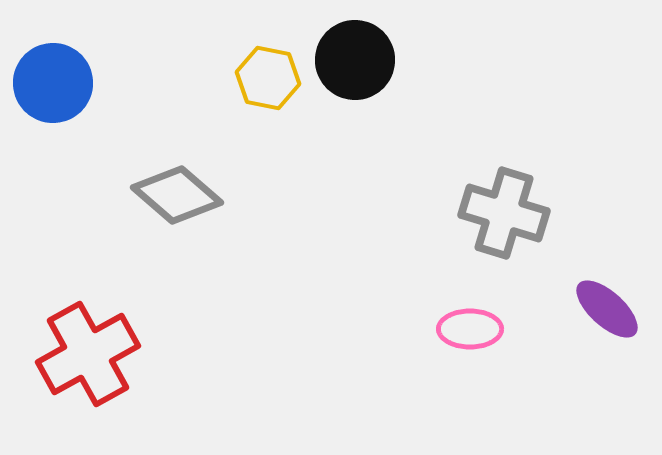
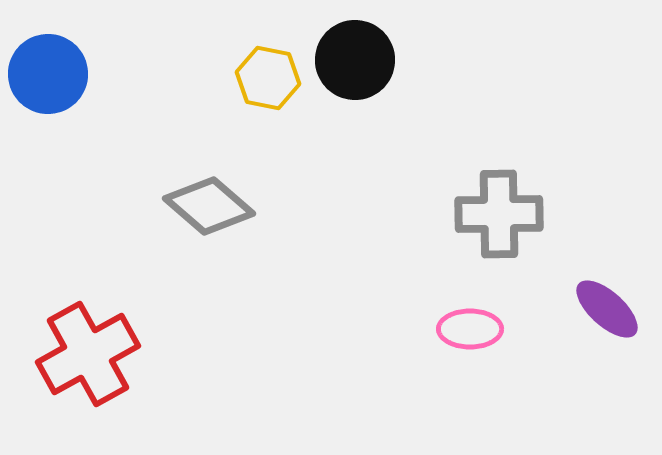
blue circle: moved 5 px left, 9 px up
gray diamond: moved 32 px right, 11 px down
gray cross: moved 5 px left, 1 px down; rotated 18 degrees counterclockwise
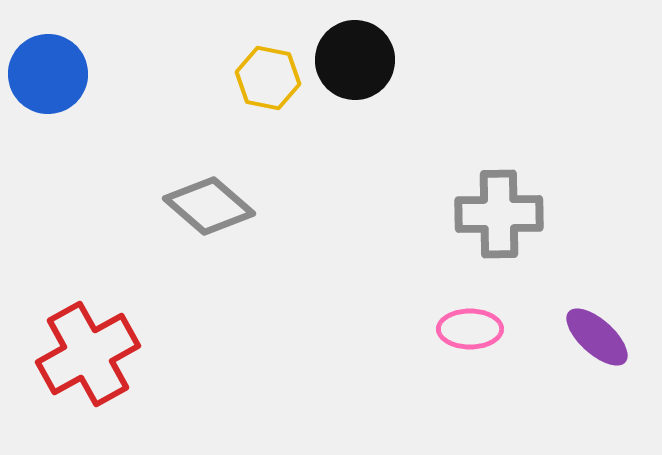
purple ellipse: moved 10 px left, 28 px down
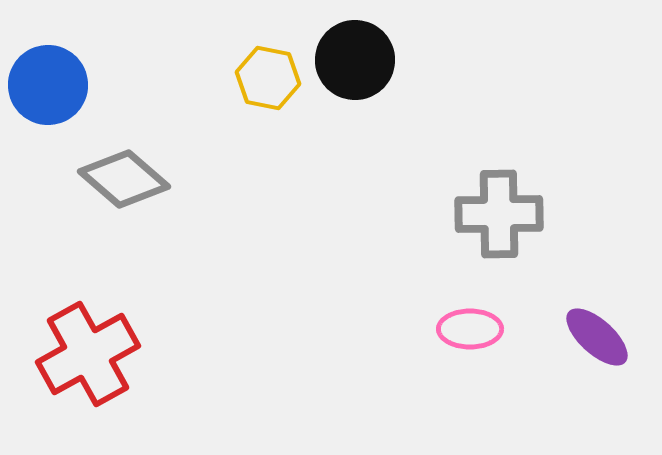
blue circle: moved 11 px down
gray diamond: moved 85 px left, 27 px up
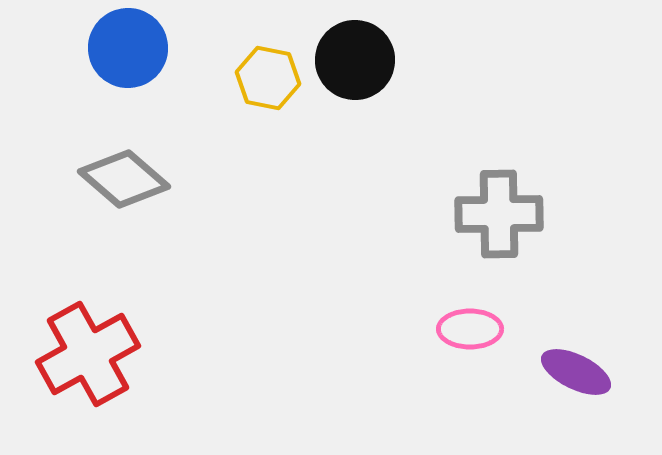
blue circle: moved 80 px right, 37 px up
purple ellipse: moved 21 px left, 35 px down; rotated 16 degrees counterclockwise
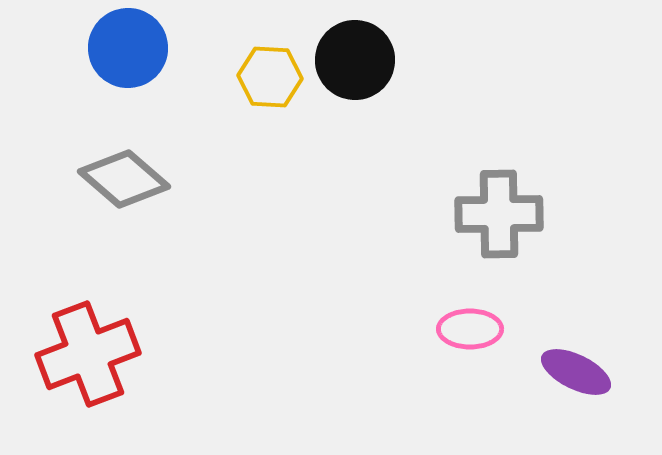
yellow hexagon: moved 2 px right, 1 px up; rotated 8 degrees counterclockwise
red cross: rotated 8 degrees clockwise
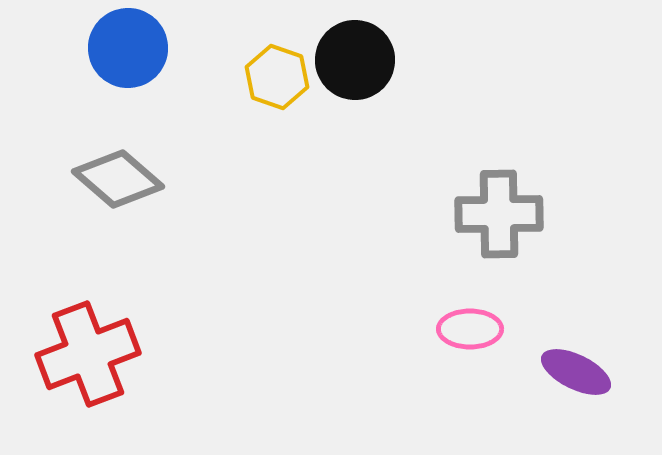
yellow hexagon: moved 7 px right; rotated 16 degrees clockwise
gray diamond: moved 6 px left
